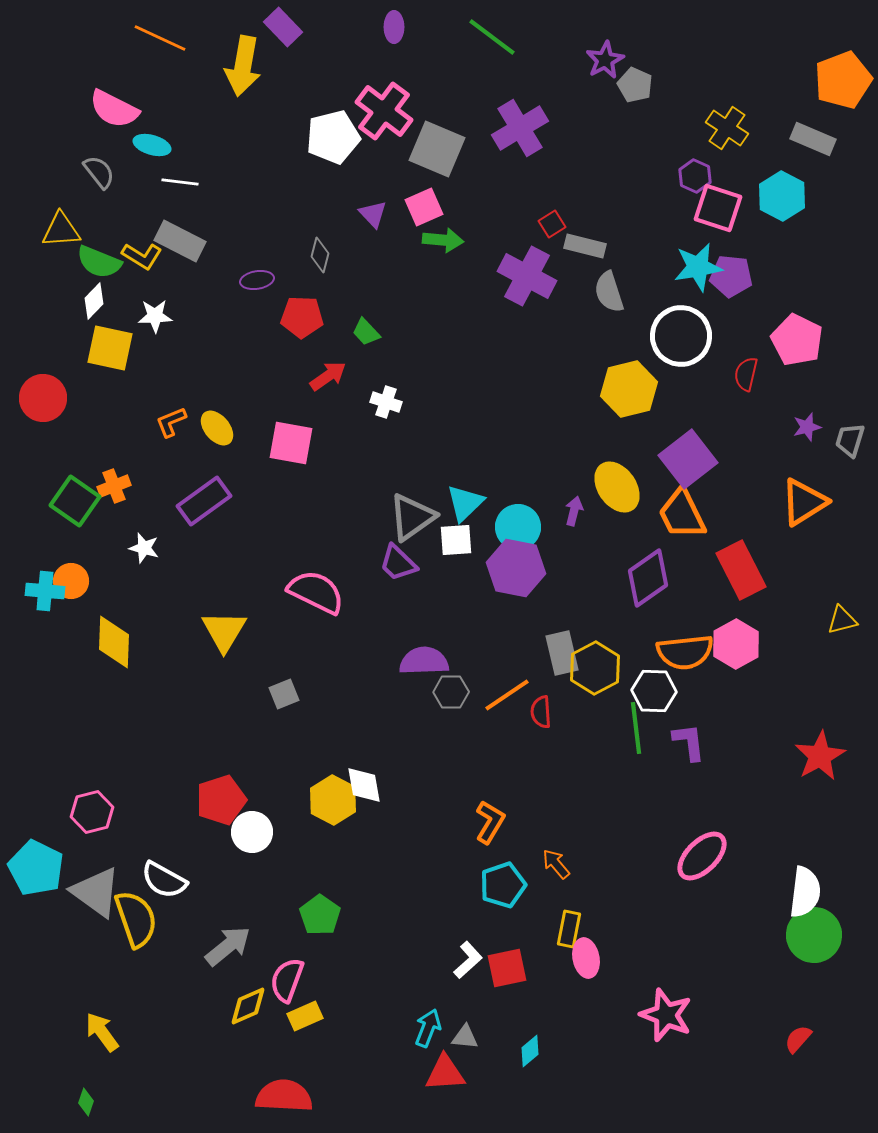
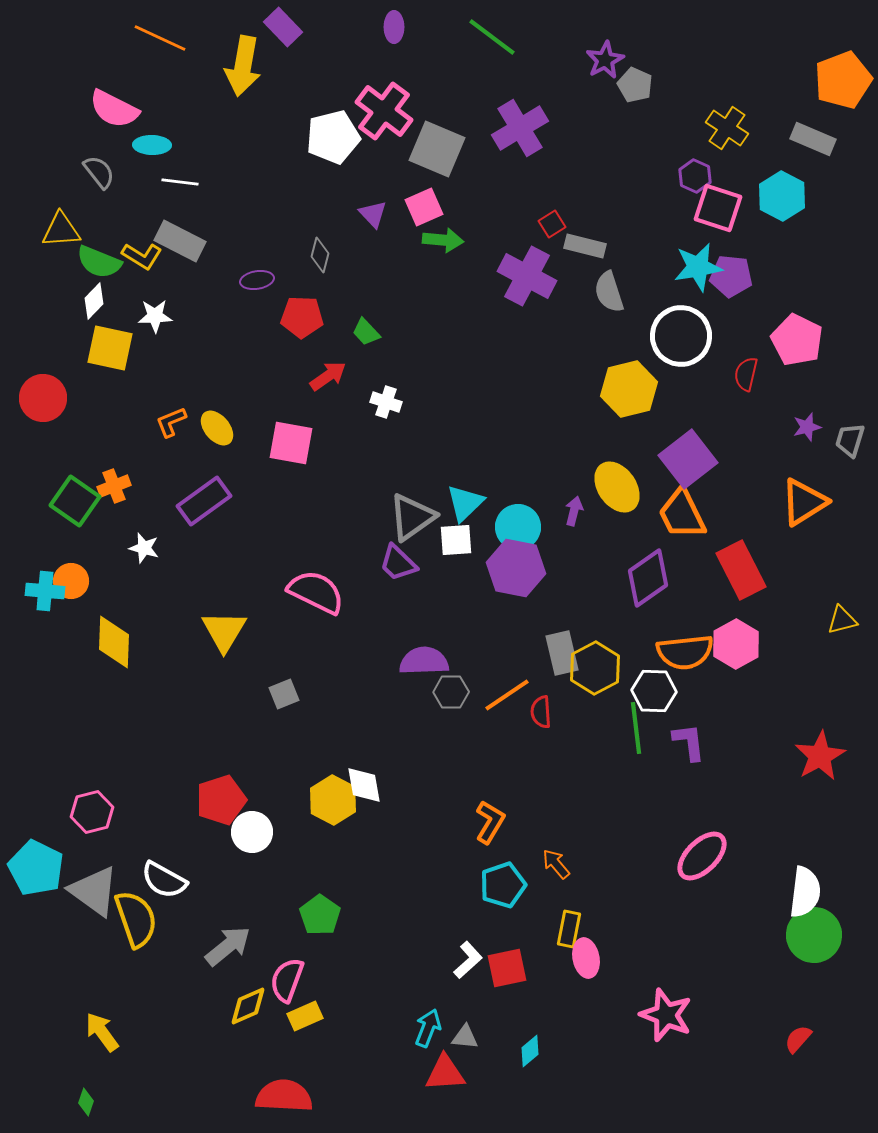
cyan ellipse at (152, 145): rotated 15 degrees counterclockwise
gray triangle at (96, 892): moved 2 px left, 1 px up
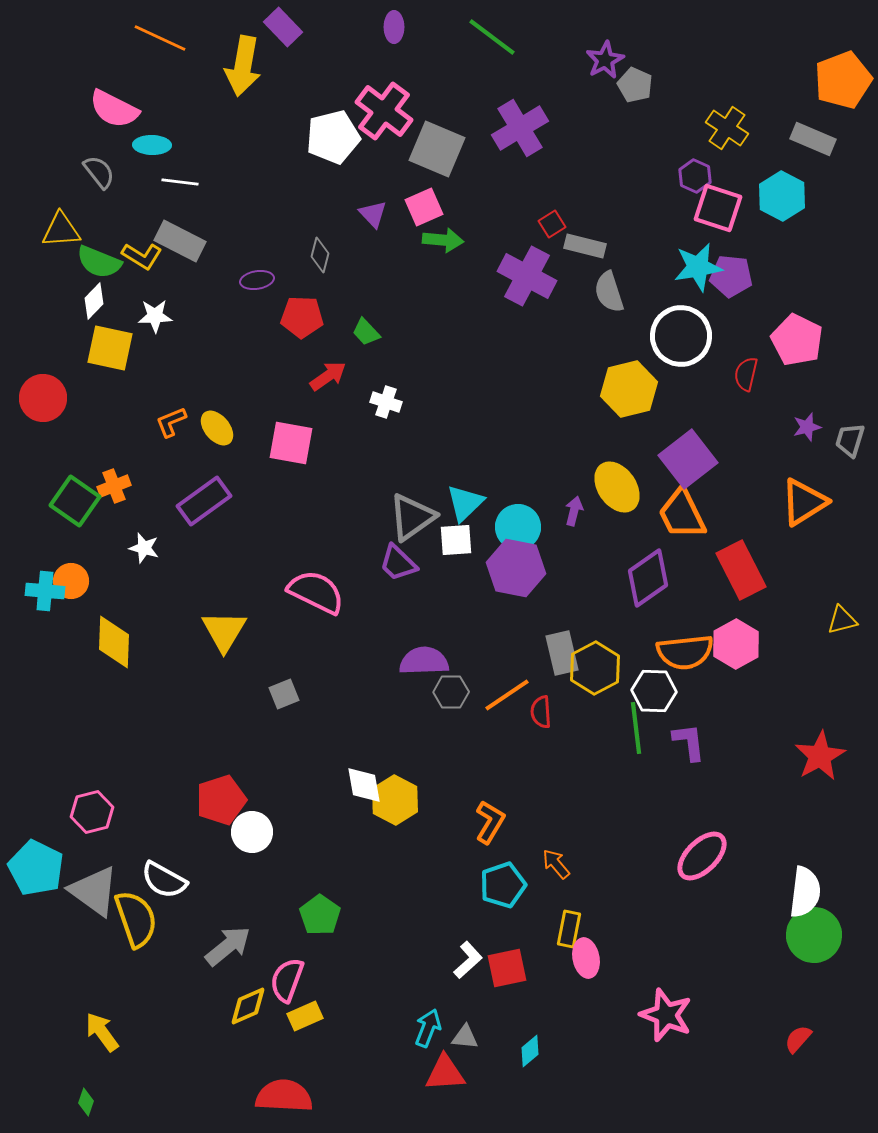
yellow hexagon at (333, 800): moved 62 px right
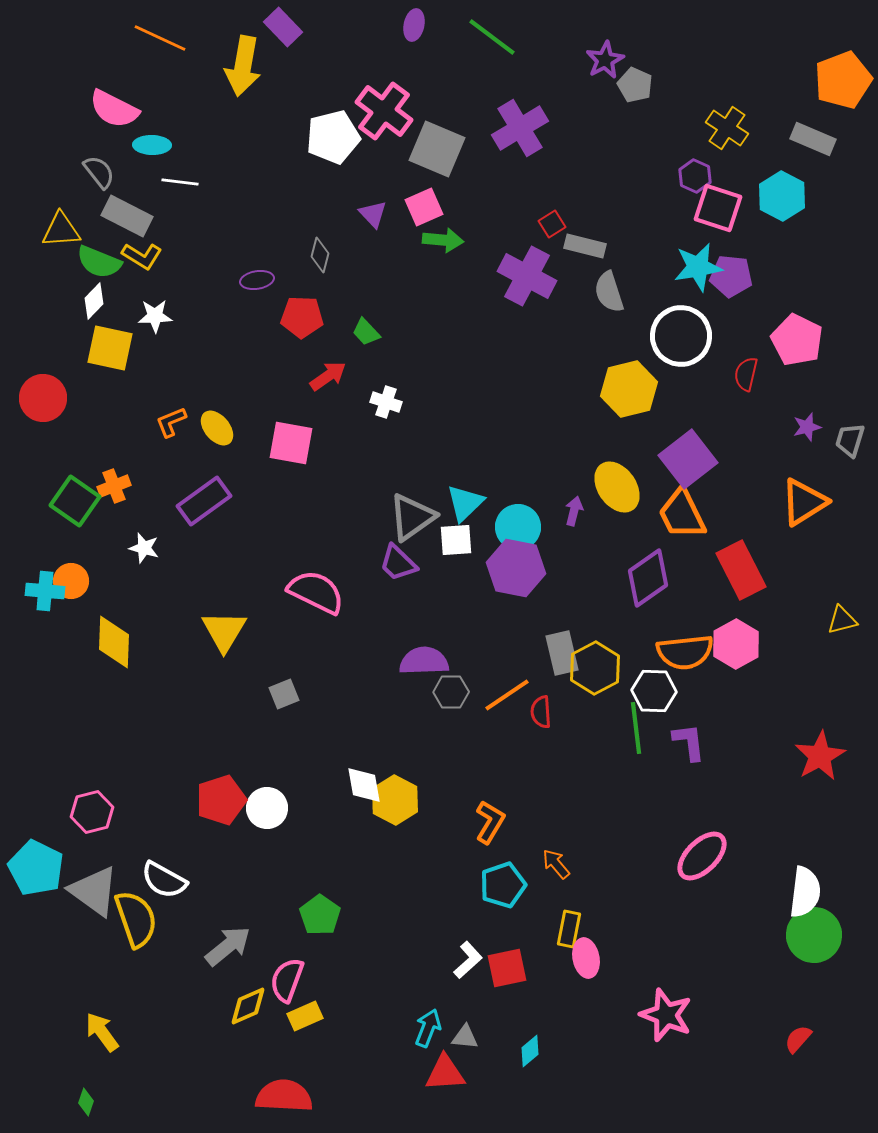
purple ellipse at (394, 27): moved 20 px right, 2 px up; rotated 12 degrees clockwise
gray rectangle at (180, 241): moved 53 px left, 25 px up
white circle at (252, 832): moved 15 px right, 24 px up
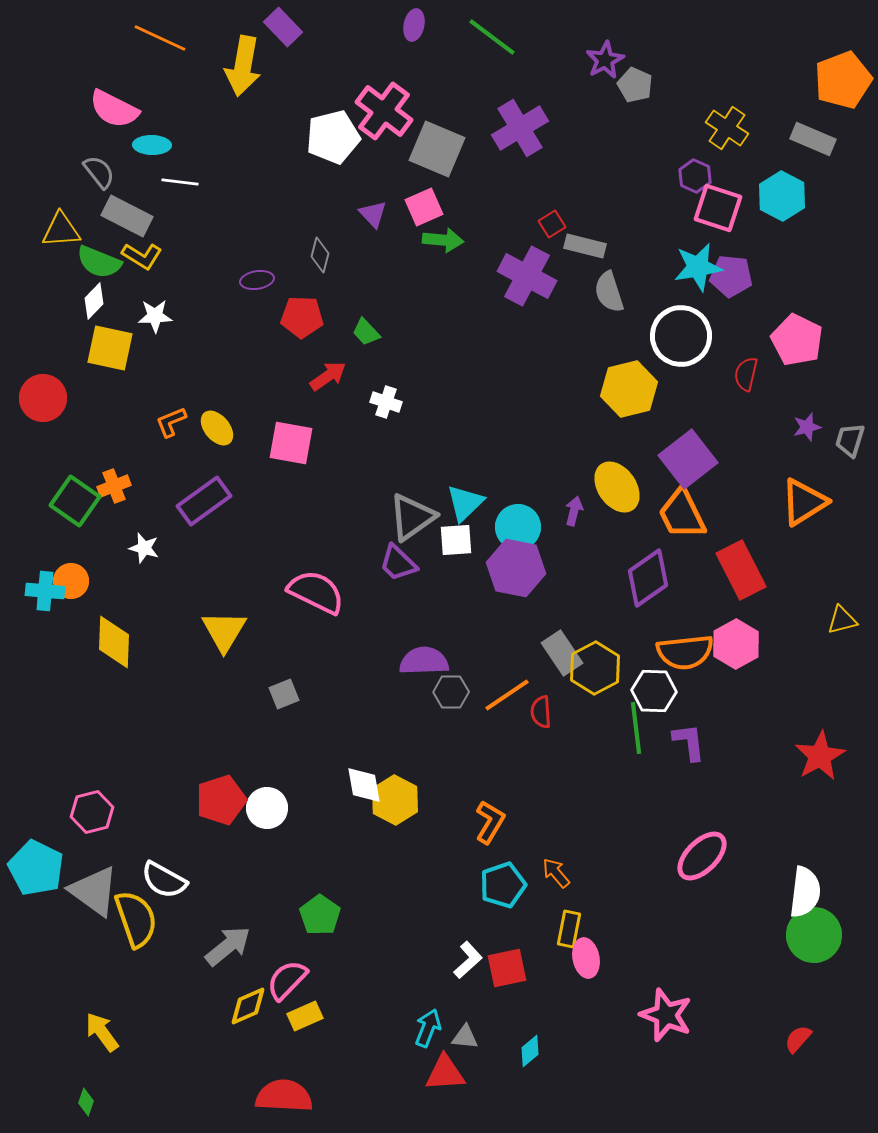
gray rectangle at (562, 653): rotated 21 degrees counterclockwise
orange arrow at (556, 864): moved 9 px down
pink semicircle at (287, 980): rotated 24 degrees clockwise
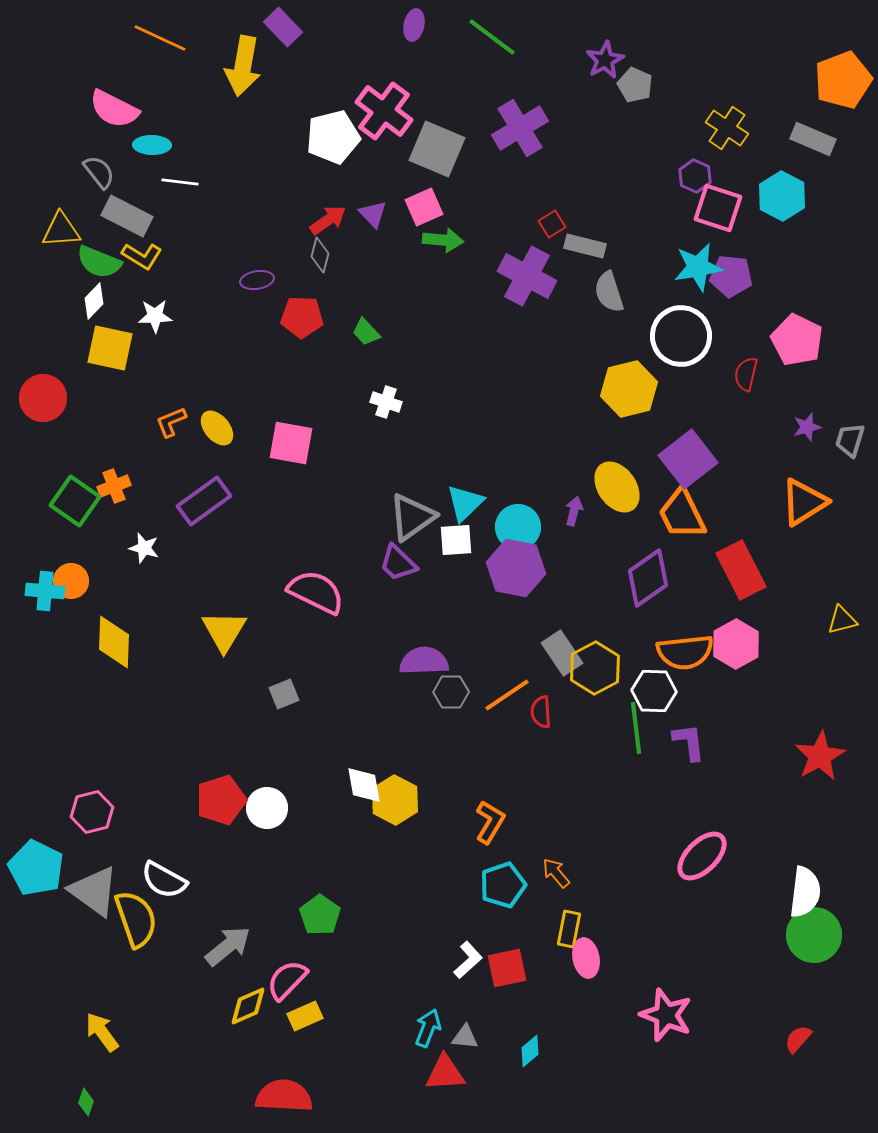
red arrow at (328, 376): moved 156 px up
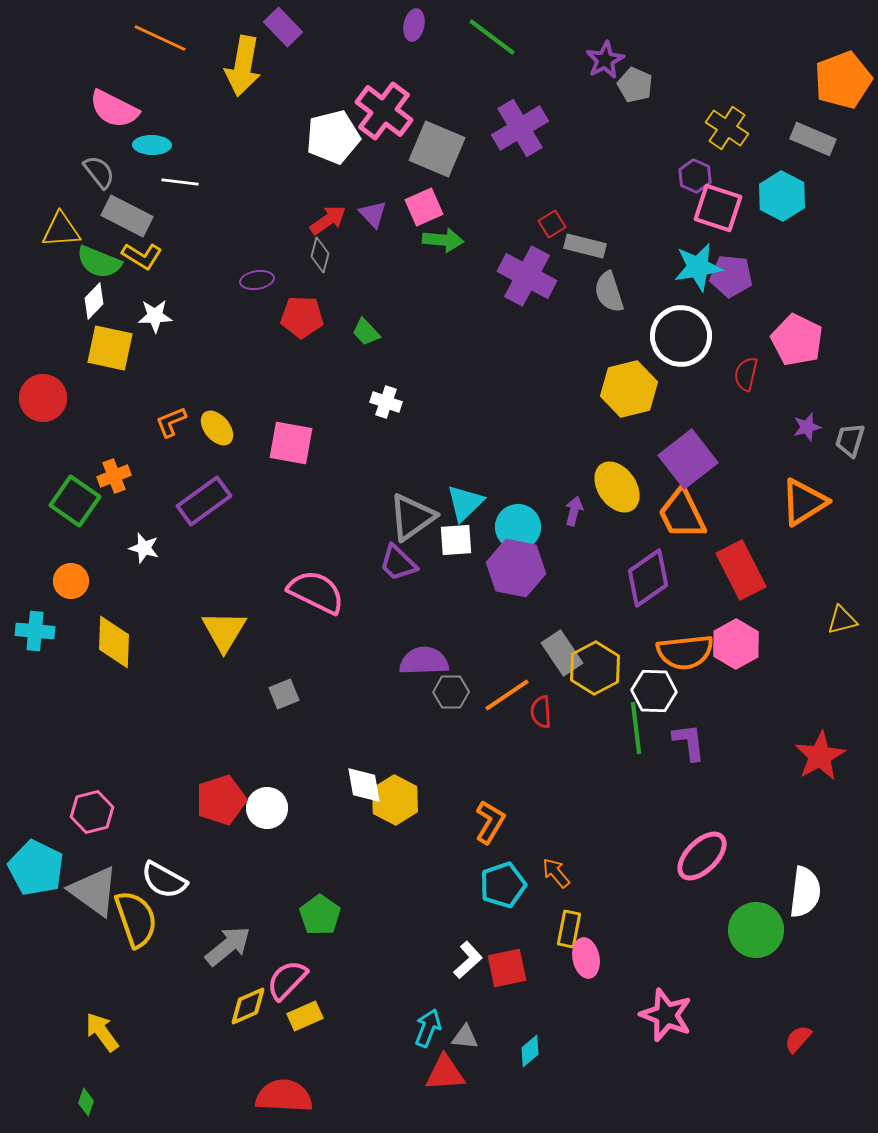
orange cross at (114, 486): moved 10 px up
cyan cross at (45, 591): moved 10 px left, 40 px down
green circle at (814, 935): moved 58 px left, 5 px up
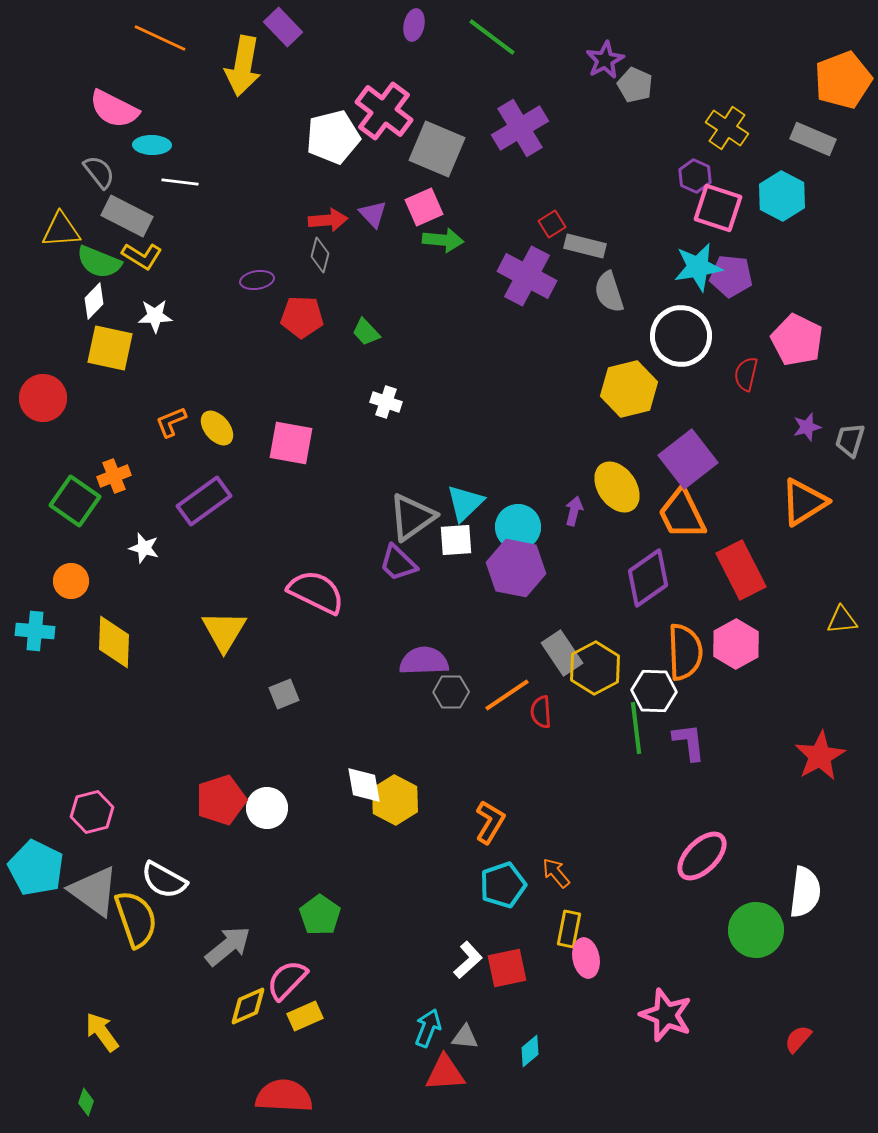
red arrow at (328, 220): rotated 30 degrees clockwise
yellow triangle at (842, 620): rotated 8 degrees clockwise
orange semicircle at (685, 652): rotated 86 degrees counterclockwise
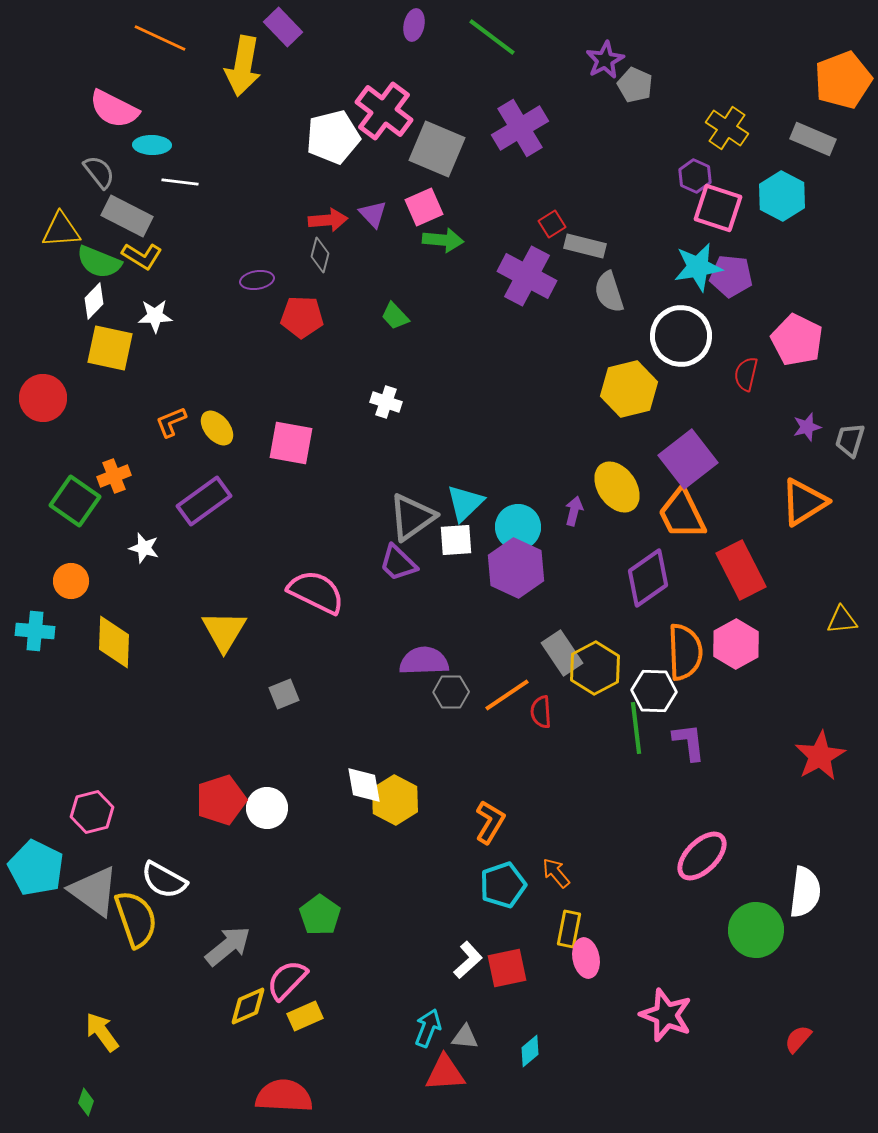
green trapezoid at (366, 332): moved 29 px right, 16 px up
purple hexagon at (516, 568): rotated 14 degrees clockwise
